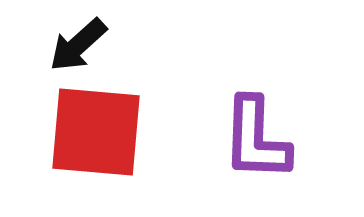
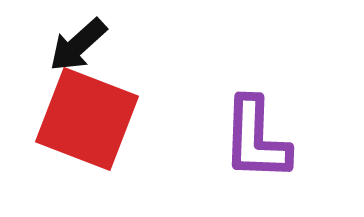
red square: moved 9 px left, 13 px up; rotated 16 degrees clockwise
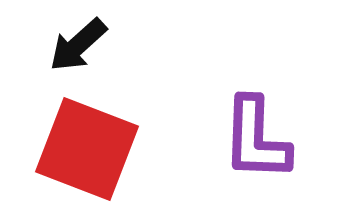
red square: moved 30 px down
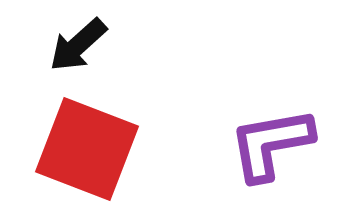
purple L-shape: moved 15 px right, 5 px down; rotated 78 degrees clockwise
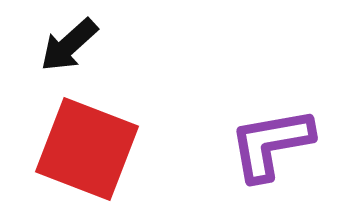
black arrow: moved 9 px left
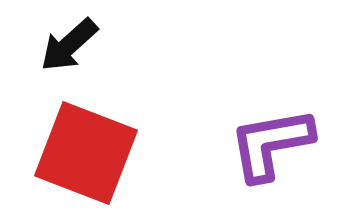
red square: moved 1 px left, 4 px down
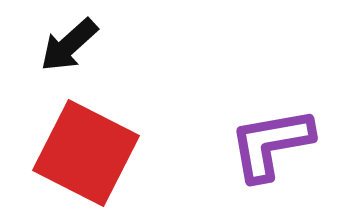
red square: rotated 6 degrees clockwise
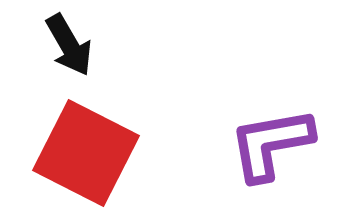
black arrow: rotated 78 degrees counterclockwise
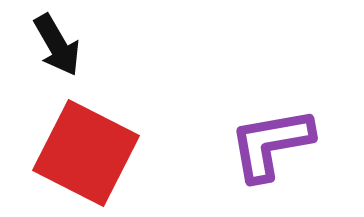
black arrow: moved 12 px left
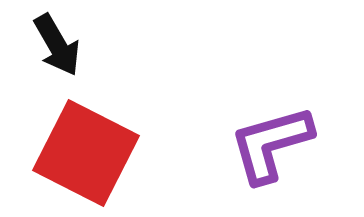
purple L-shape: rotated 6 degrees counterclockwise
